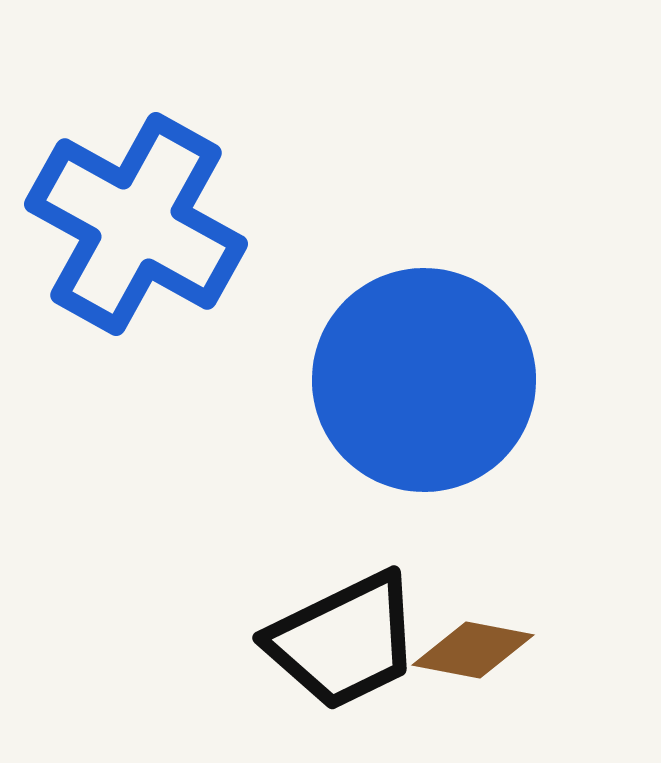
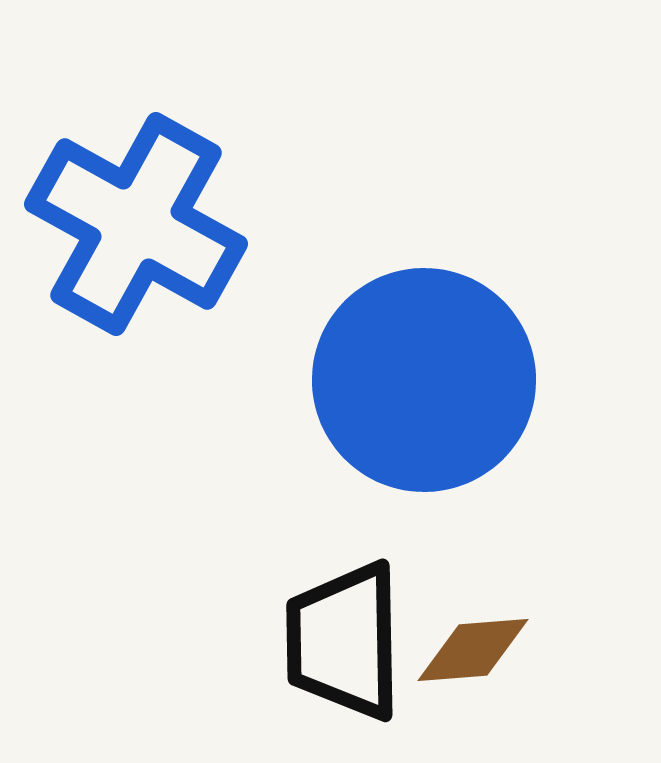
black trapezoid: rotated 115 degrees clockwise
brown diamond: rotated 15 degrees counterclockwise
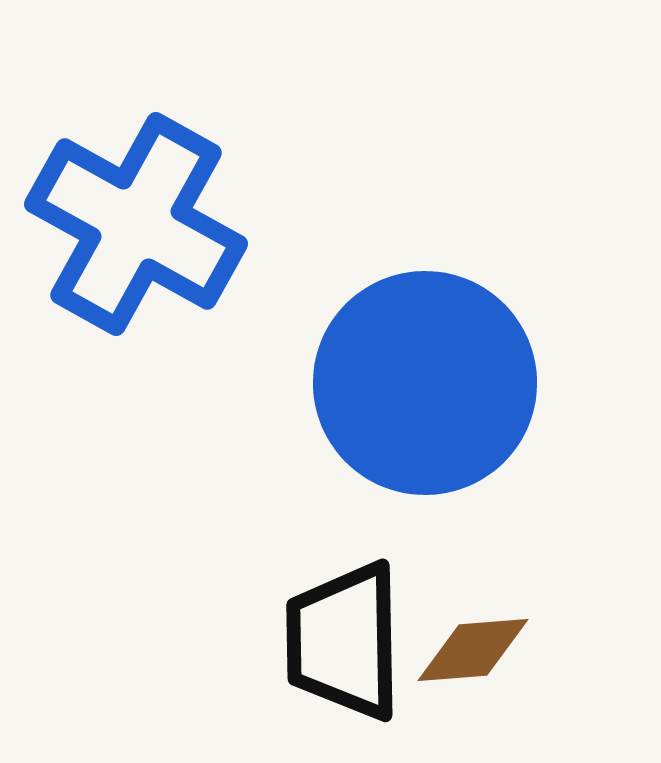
blue circle: moved 1 px right, 3 px down
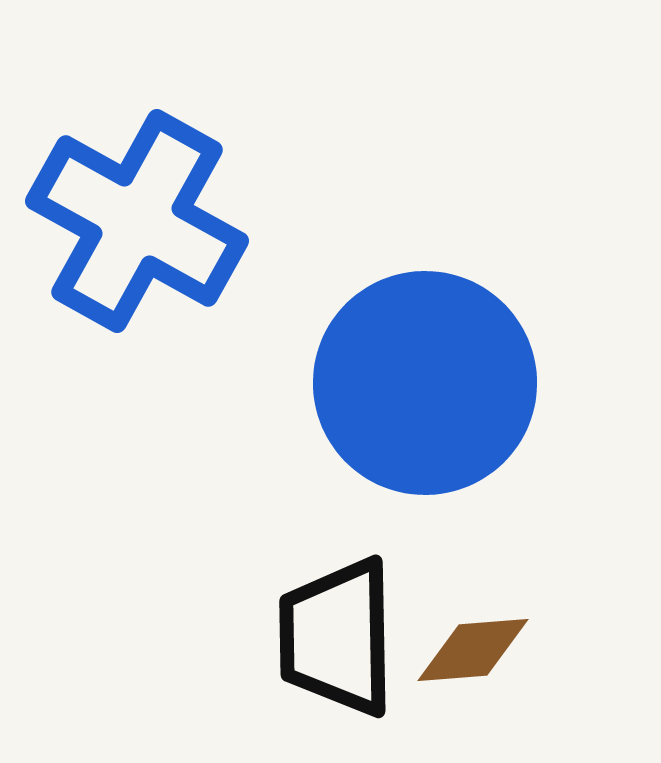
blue cross: moved 1 px right, 3 px up
black trapezoid: moved 7 px left, 4 px up
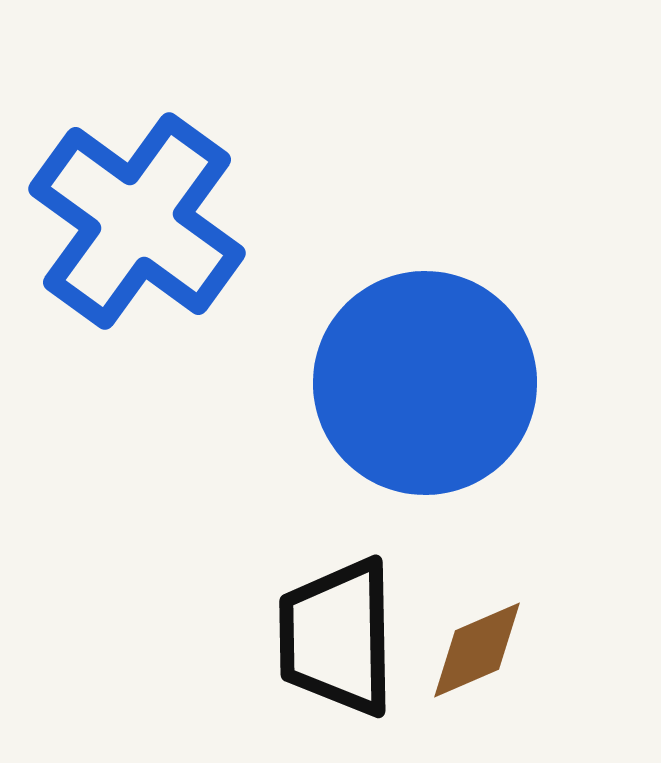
blue cross: rotated 7 degrees clockwise
brown diamond: moved 4 px right; rotated 19 degrees counterclockwise
